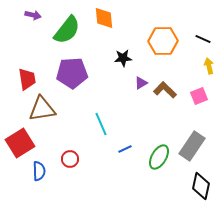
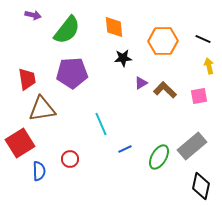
orange diamond: moved 10 px right, 9 px down
pink square: rotated 12 degrees clockwise
gray rectangle: rotated 16 degrees clockwise
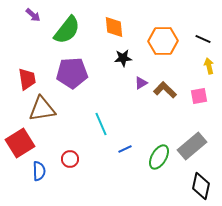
purple arrow: rotated 28 degrees clockwise
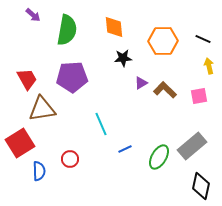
green semicircle: rotated 28 degrees counterclockwise
purple pentagon: moved 4 px down
red trapezoid: rotated 20 degrees counterclockwise
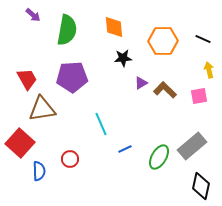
yellow arrow: moved 4 px down
red square: rotated 16 degrees counterclockwise
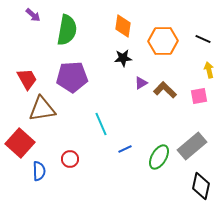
orange diamond: moved 9 px right, 1 px up; rotated 15 degrees clockwise
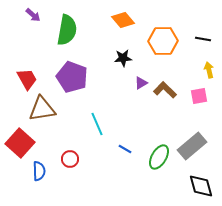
orange diamond: moved 6 px up; rotated 50 degrees counterclockwise
black line: rotated 14 degrees counterclockwise
purple pentagon: rotated 24 degrees clockwise
cyan line: moved 4 px left
blue line: rotated 56 degrees clockwise
black diamond: rotated 28 degrees counterclockwise
